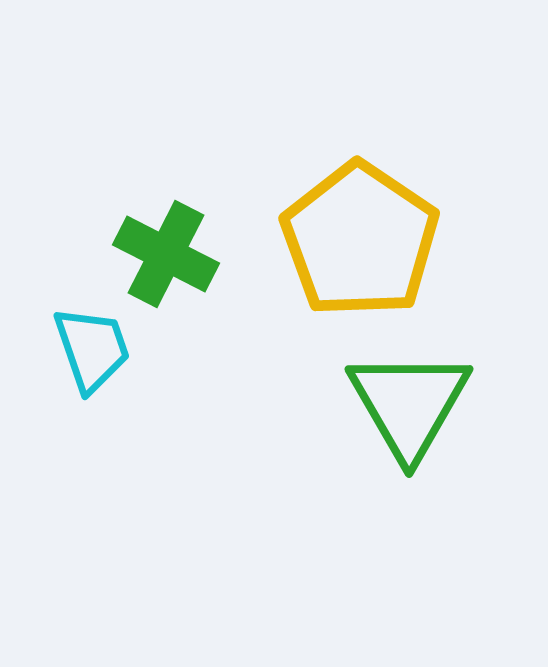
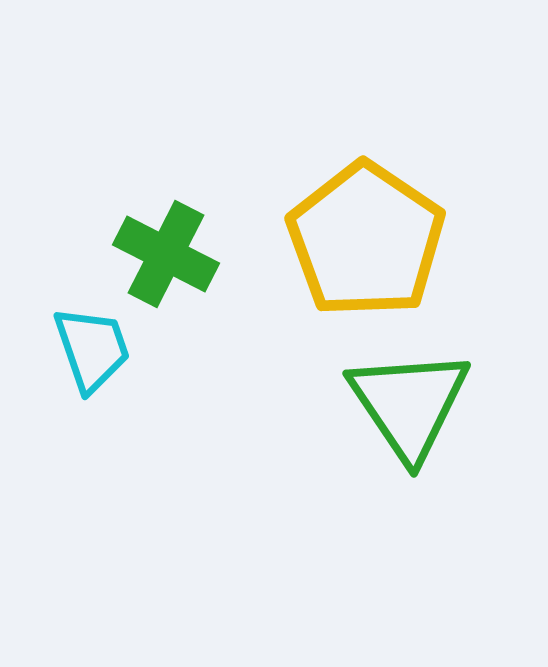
yellow pentagon: moved 6 px right
green triangle: rotated 4 degrees counterclockwise
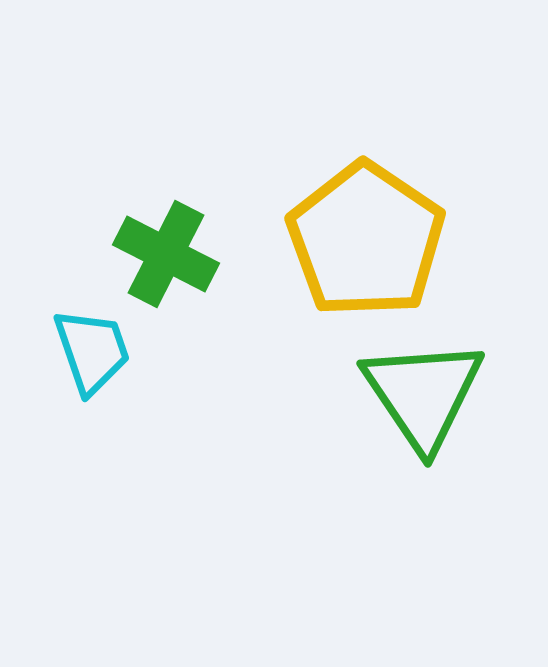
cyan trapezoid: moved 2 px down
green triangle: moved 14 px right, 10 px up
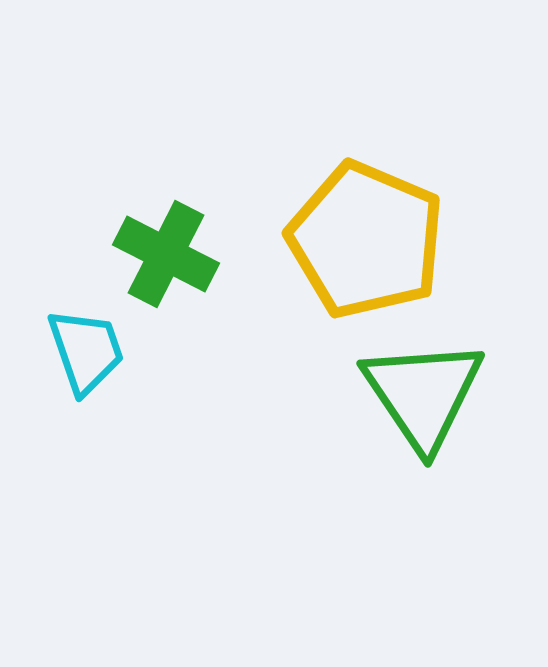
yellow pentagon: rotated 11 degrees counterclockwise
cyan trapezoid: moved 6 px left
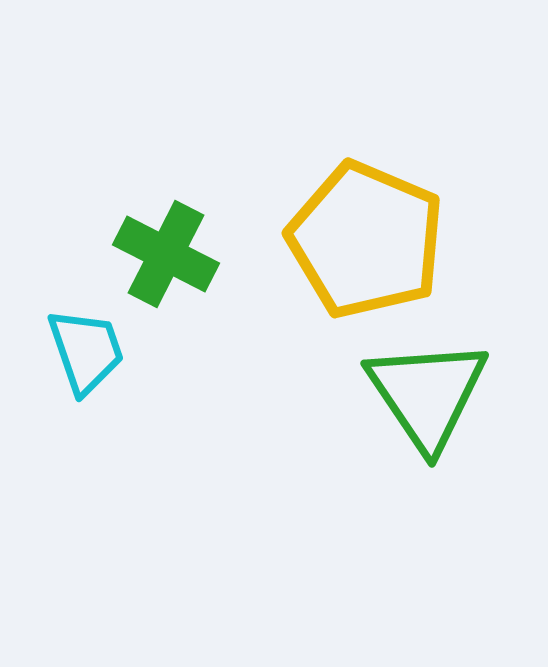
green triangle: moved 4 px right
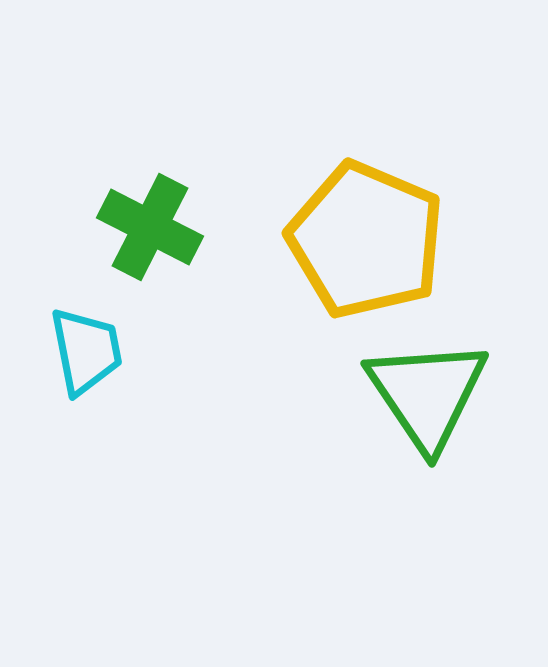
green cross: moved 16 px left, 27 px up
cyan trapezoid: rotated 8 degrees clockwise
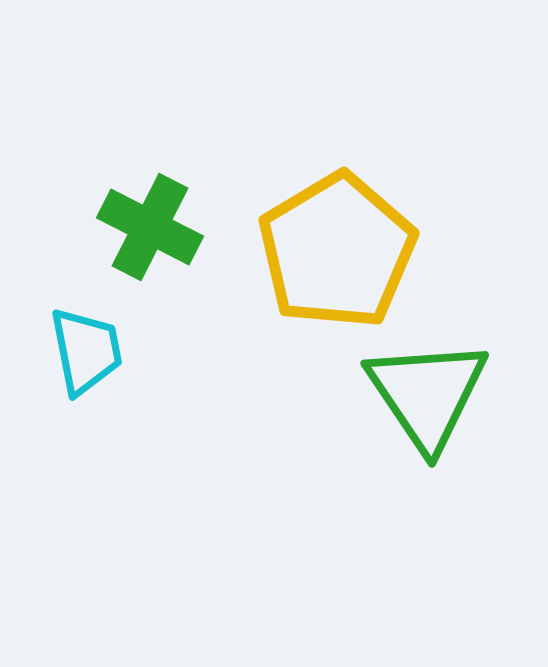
yellow pentagon: moved 29 px left, 11 px down; rotated 18 degrees clockwise
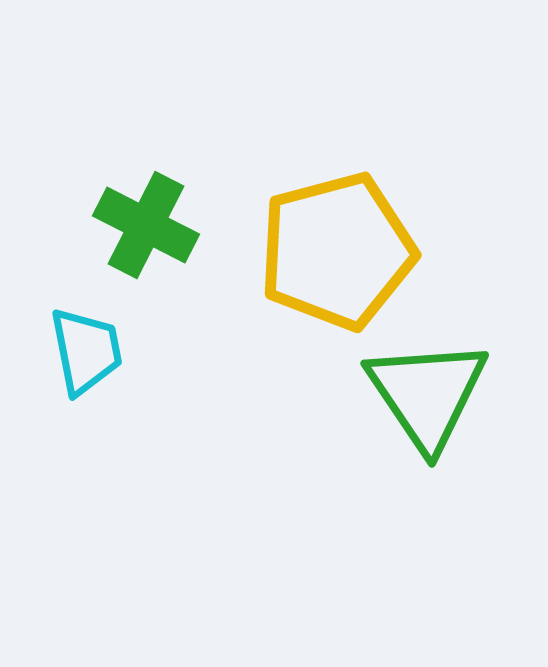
green cross: moved 4 px left, 2 px up
yellow pentagon: rotated 16 degrees clockwise
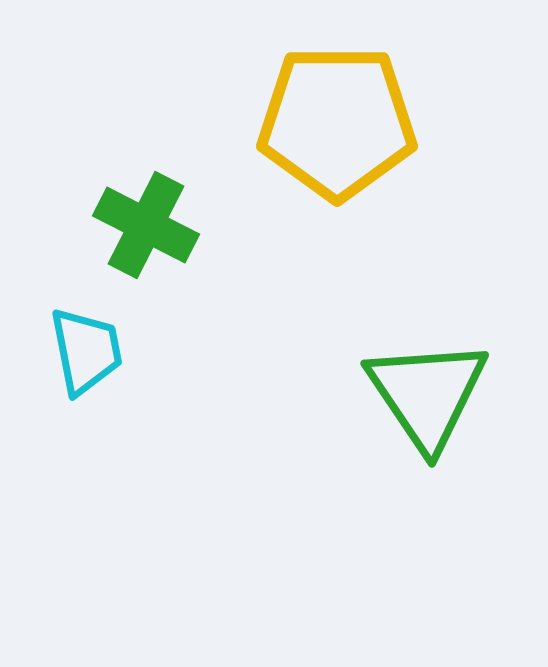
yellow pentagon: moved 129 px up; rotated 15 degrees clockwise
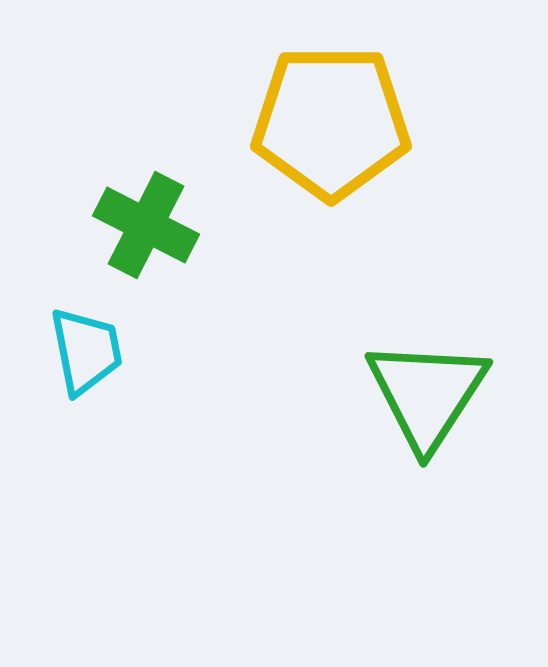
yellow pentagon: moved 6 px left
green triangle: rotated 7 degrees clockwise
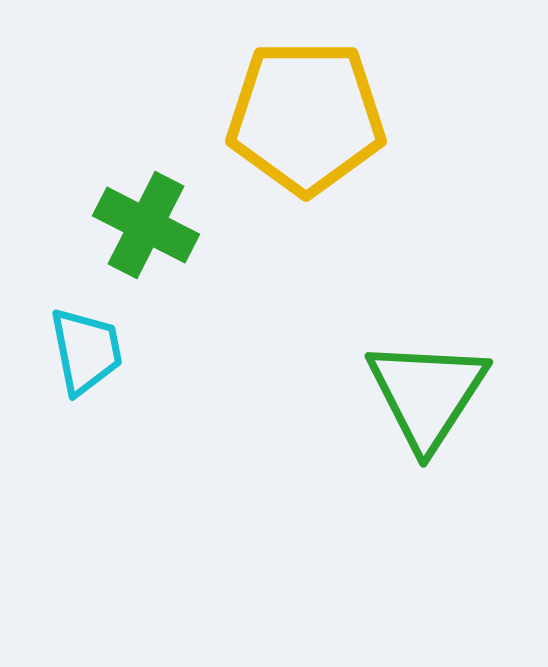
yellow pentagon: moved 25 px left, 5 px up
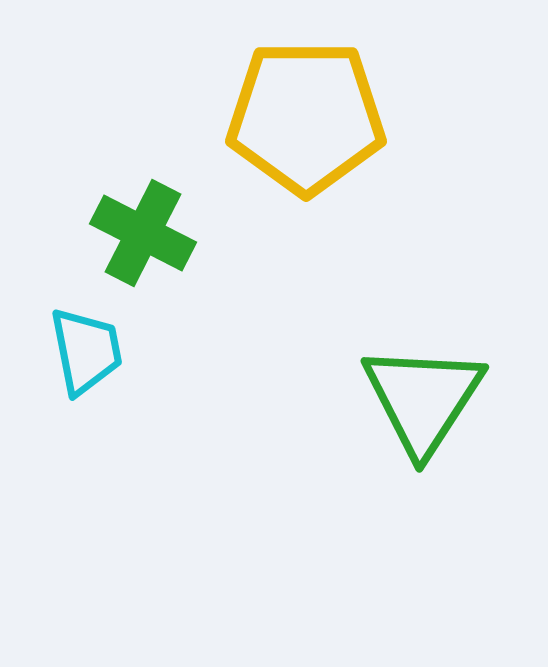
green cross: moved 3 px left, 8 px down
green triangle: moved 4 px left, 5 px down
